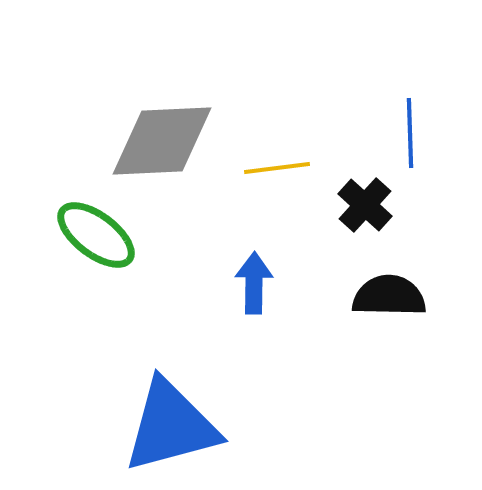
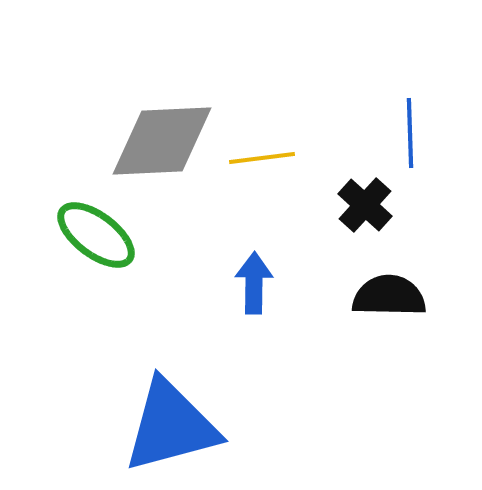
yellow line: moved 15 px left, 10 px up
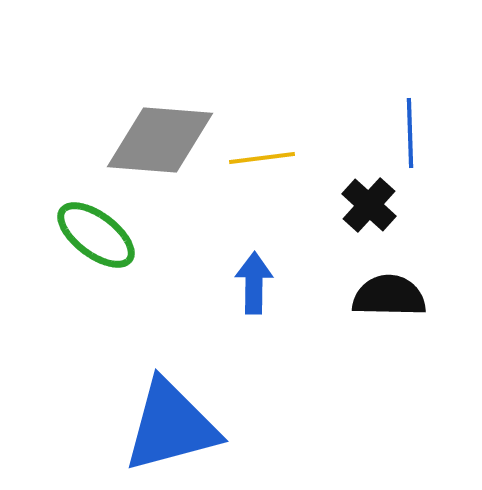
gray diamond: moved 2 px left, 1 px up; rotated 7 degrees clockwise
black cross: moved 4 px right
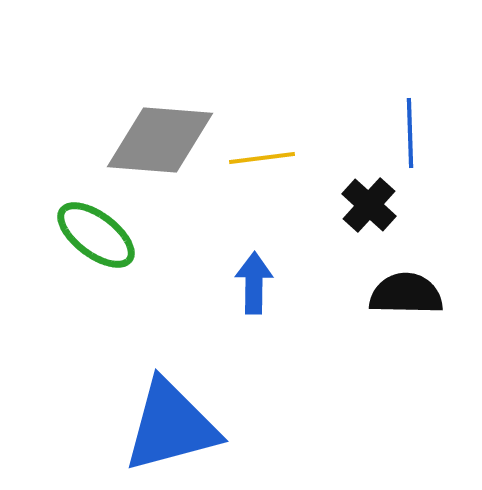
black semicircle: moved 17 px right, 2 px up
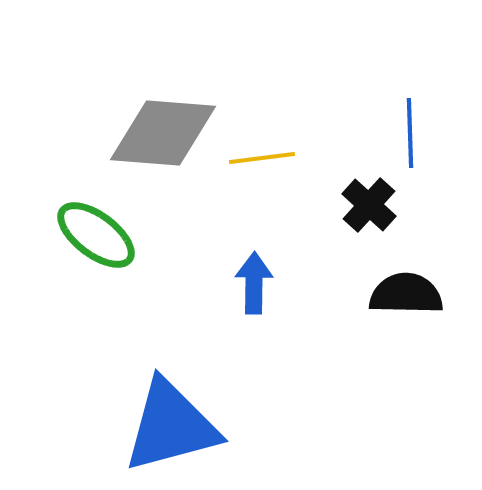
gray diamond: moved 3 px right, 7 px up
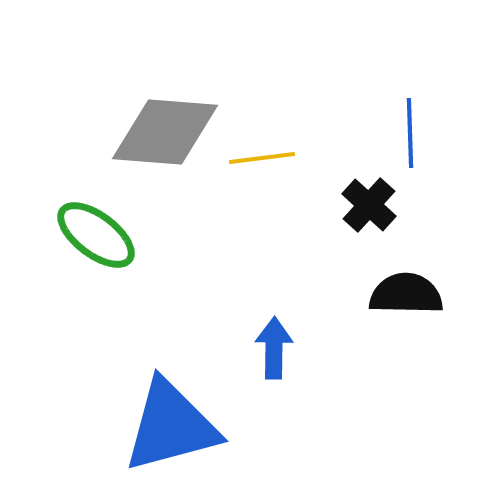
gray diamond: moved 2 px right, 1 px up
blue arrow: moved 20 px right, 65 px down
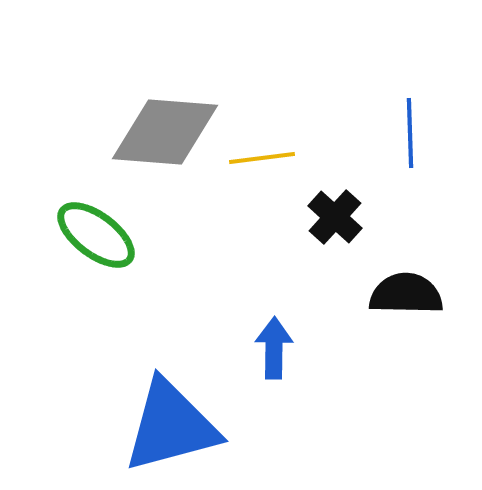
black cross: moved 34 px left, 12 px down
